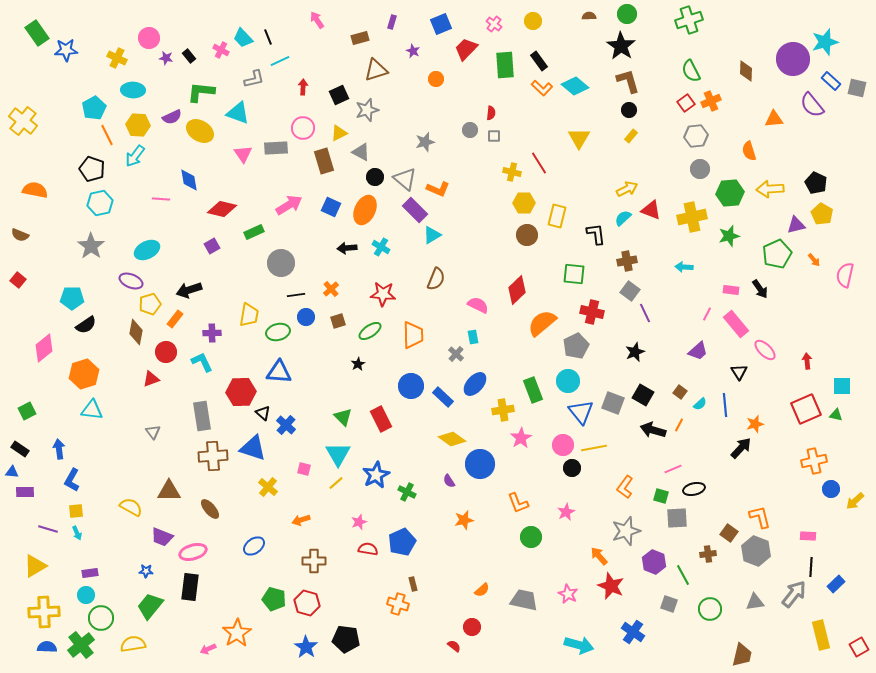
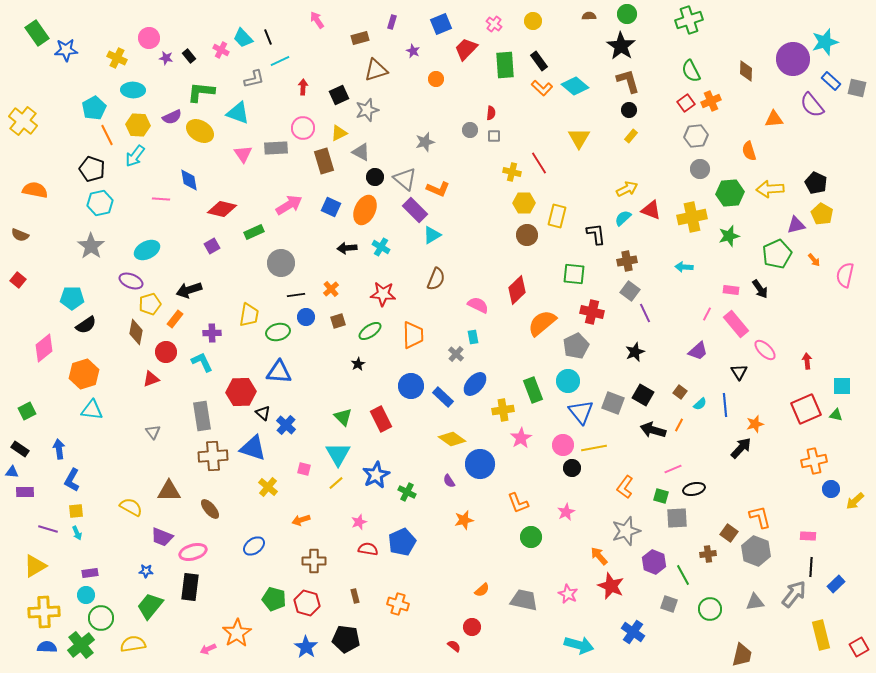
brown rectangle at (413, 584): moved 58 px left, 12 px down
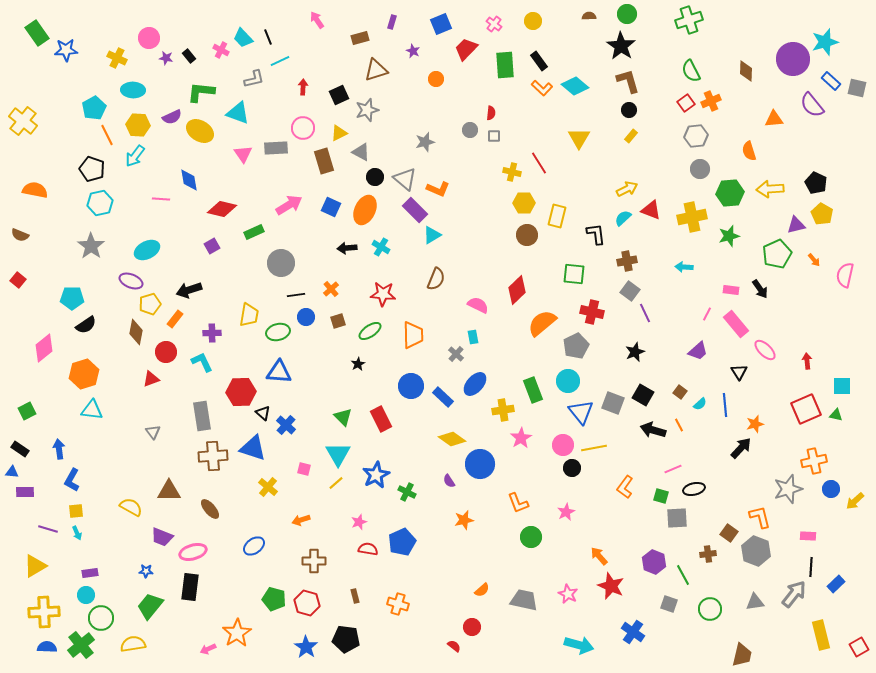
orange line at (679, 425): rotated 56 degrees counterclockwise
gray star at (626, 531): moved 162 px right, 42 px up
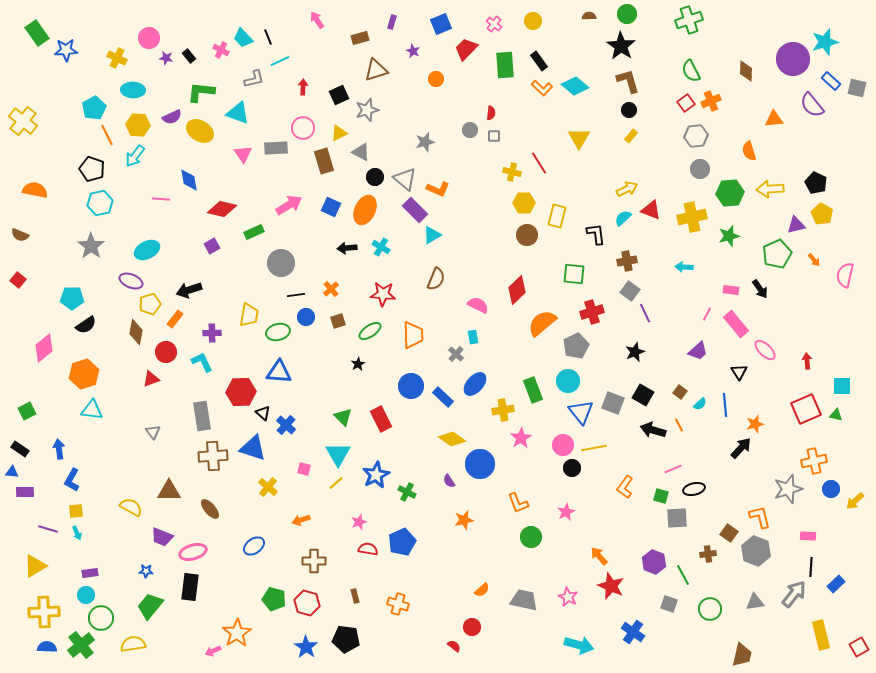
red cross at (592, 312): rotated 30 degrees counterclockwise
pink star at (568, 594): moved 3 px down
pink arrow at (208, 649): moved 5 px right, 2 px down
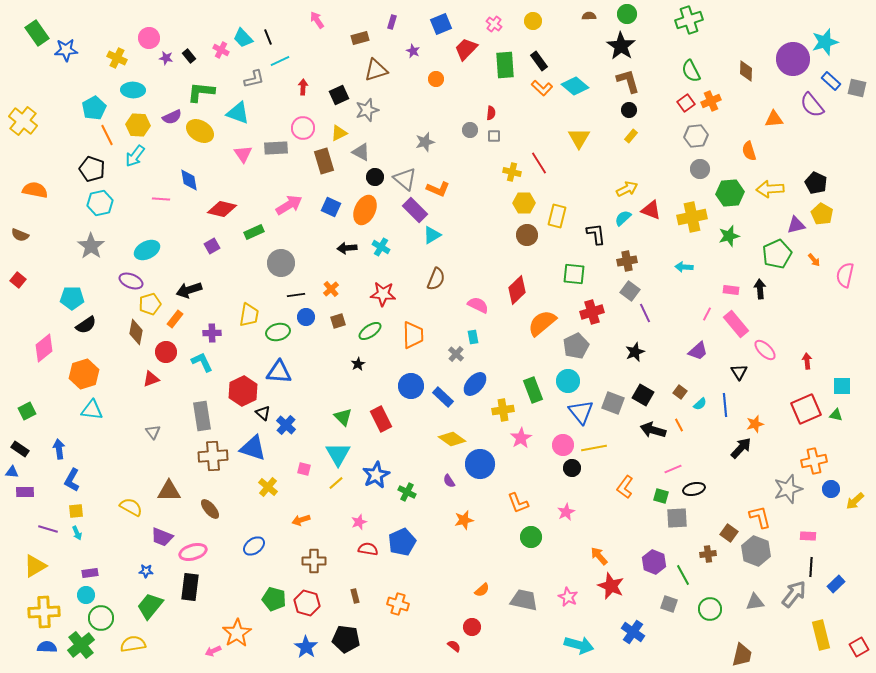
black arrow at (760, 289): rotated 150 degrees counterclockwise
red hexagon at (241, 392): moved 2 px right, 1 px up; rotated 24 degrees counterclockwise
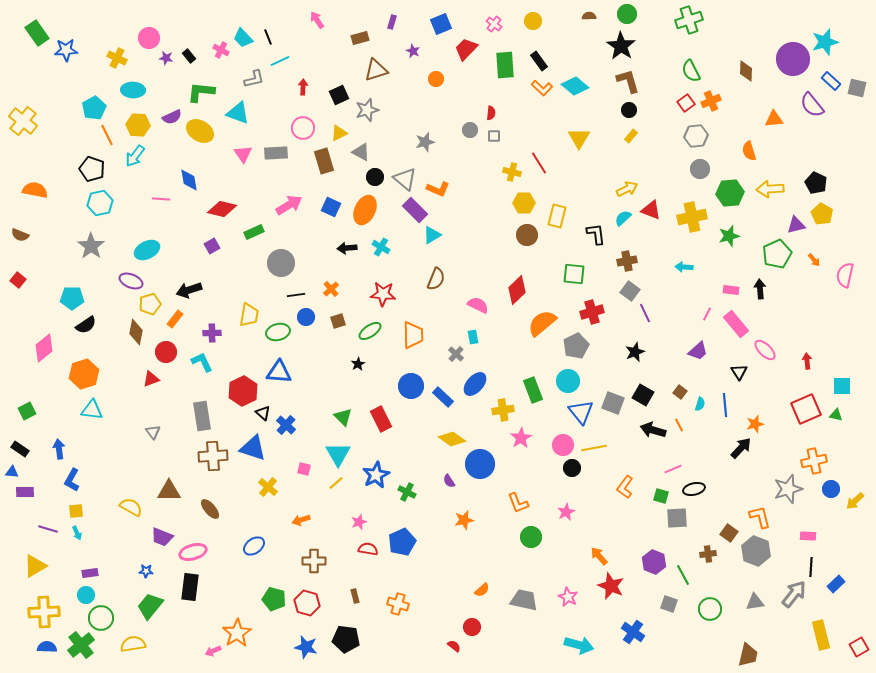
gray rectangle at (276, 148): moved 5 px down
cyan semicircle at (700, 404): rotated 32 degrees counterclockwise
blue star at (306, 647): rotated 20 degrees counterclockwise
brown trapezoid at (742, 655): moved 6 px right
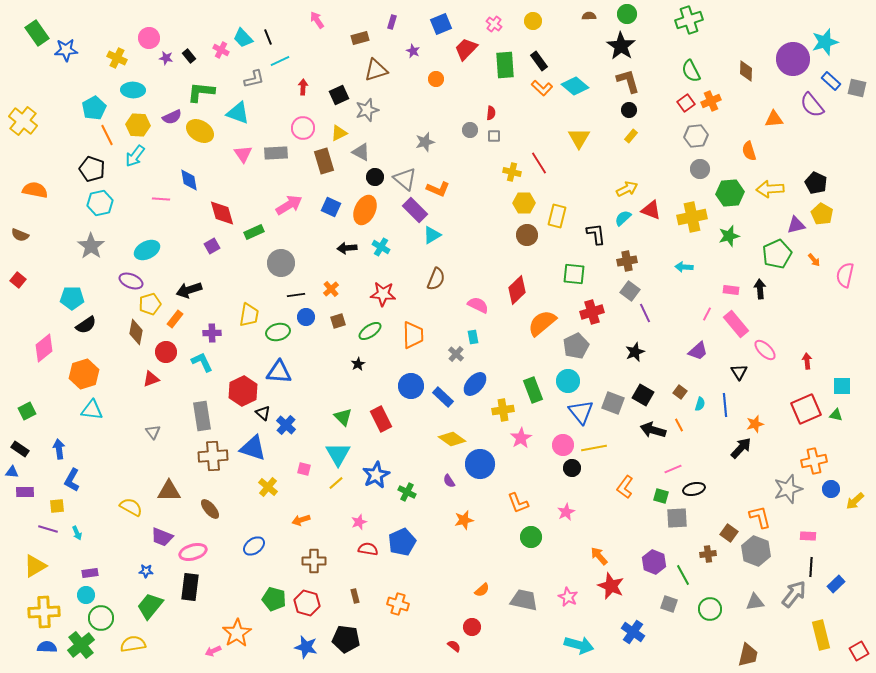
red diamond at (222, 209): moved 4 px down; rotated 60 degrees clockwise
yellow square at (76, 511): moved 19 px left, 5 px up
red square at (859, 647): moved 4 px down
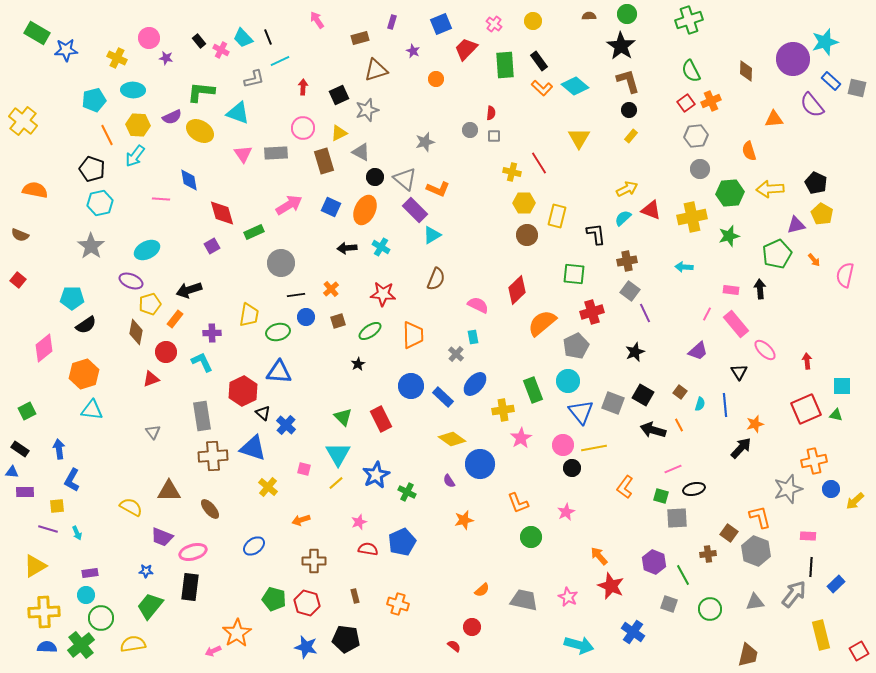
green rectangle at (37, 33): rotated 25 degrees counterclockwise
black rectangle at (189, 56): moved 10 px right, 15 px up
cyan pentagon at (94, 108): moved 8 px up; rotated 15 degrees clockwise
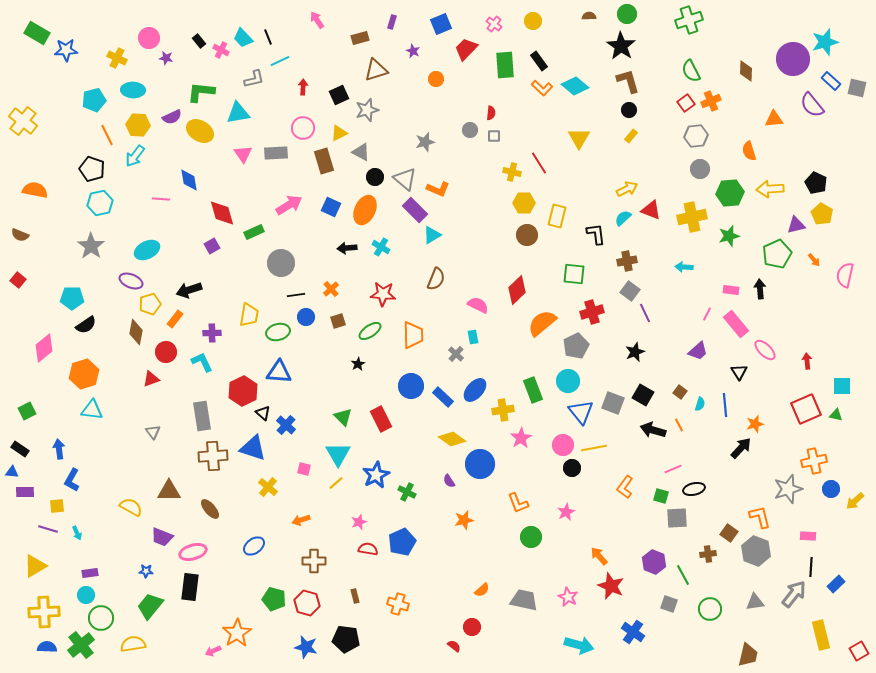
cyan triangle at (238, 113): rotated 30 degrees counterclockwise
blue ellipse at (475, 384): moved 6 px down
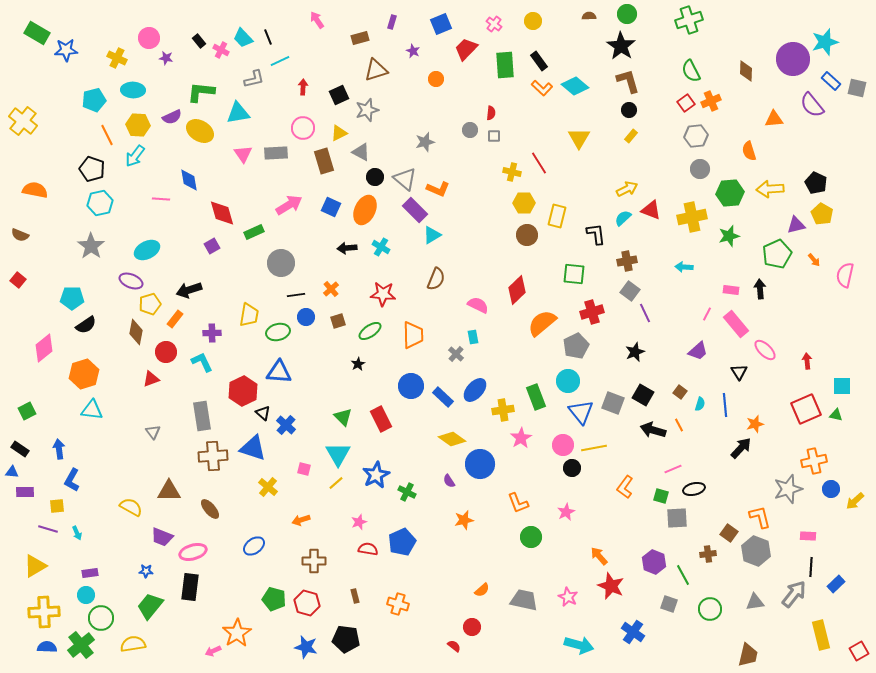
green rectangle at (533, 390): moved 3 px right, 7 px down
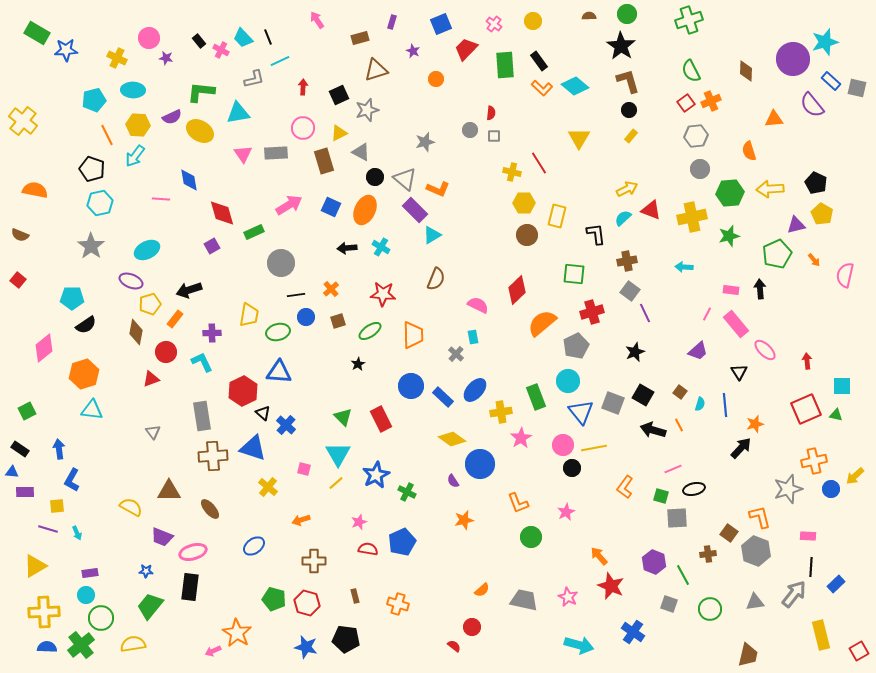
yellow cross at (503, 410): moved 2 px left, 2 px down
purple semicircle at (449, 481): moved 4 px right
yellow arrow at (855, 501): moved 25 px up
orange star at (237, 633): rotated 8 degrees counterclockwise
